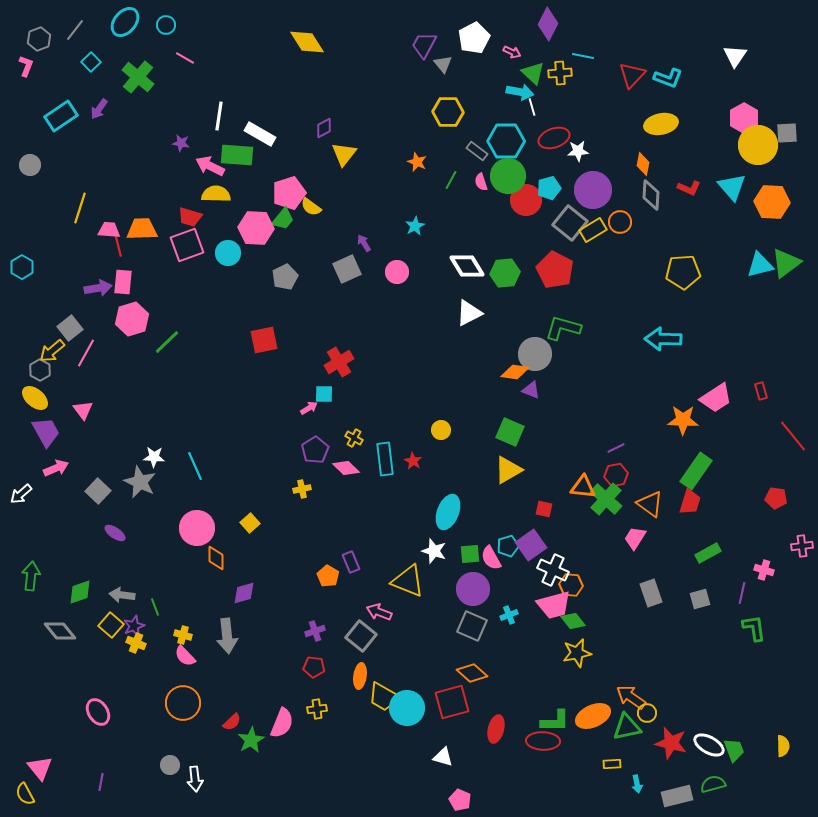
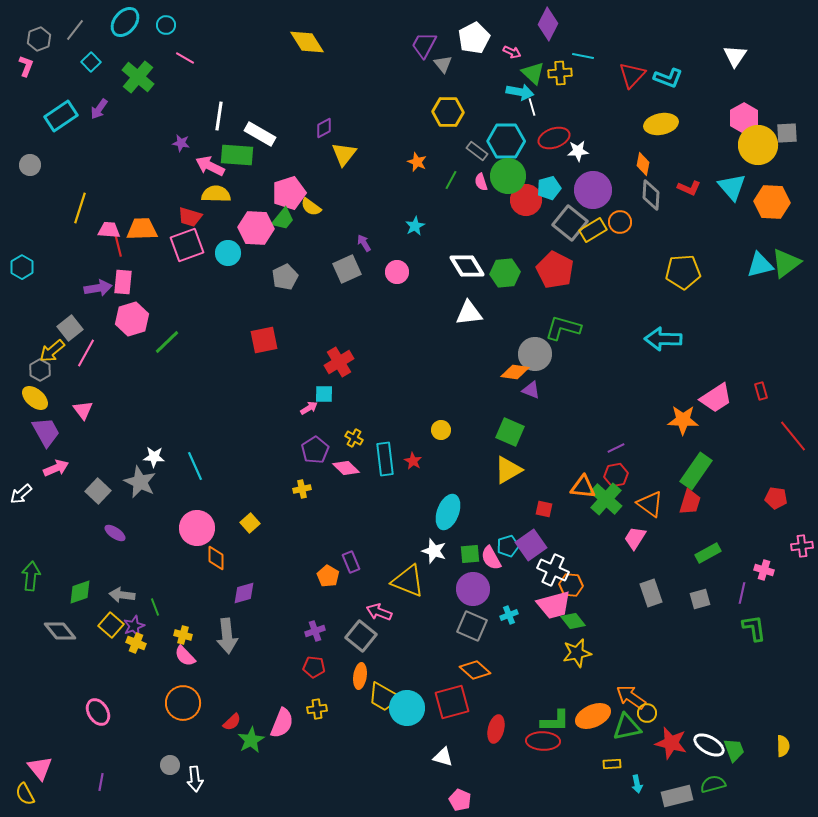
white triangle at (469, 313): rotated 20 degrees clockwise
orange diamond at (472, 673): moved 3 px right, 3 px up
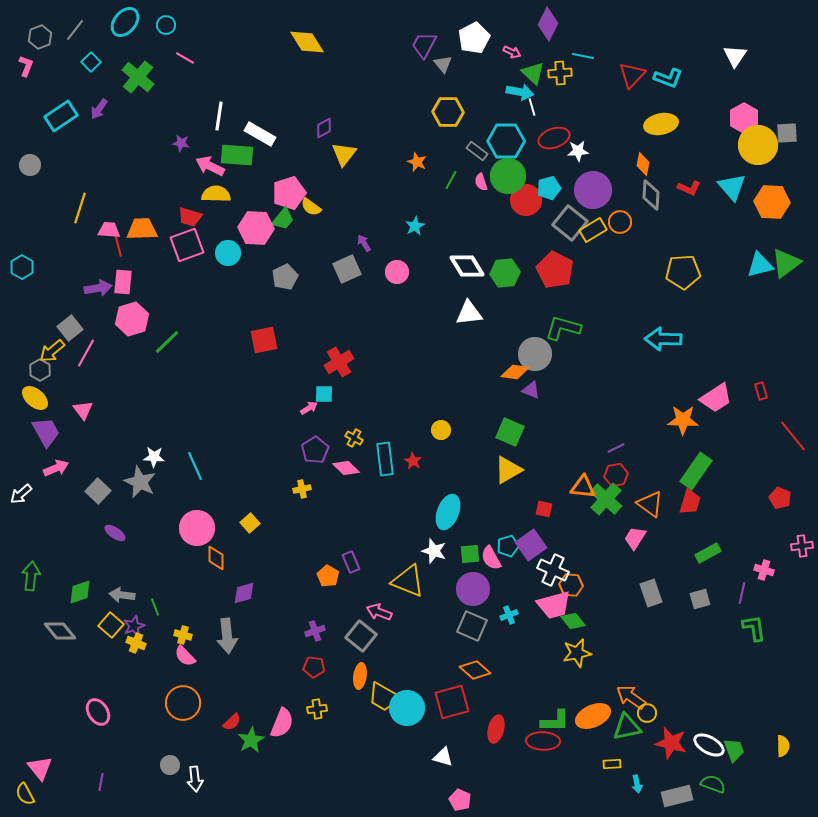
gray hexagon at (39, 39): moved 1 px right, 2 px up
red pentagon at (776, 498): moved 4 px right; rotated 15 degrees clockwise
green semicircle at (713, 784): rotated 35 degrees clockwise
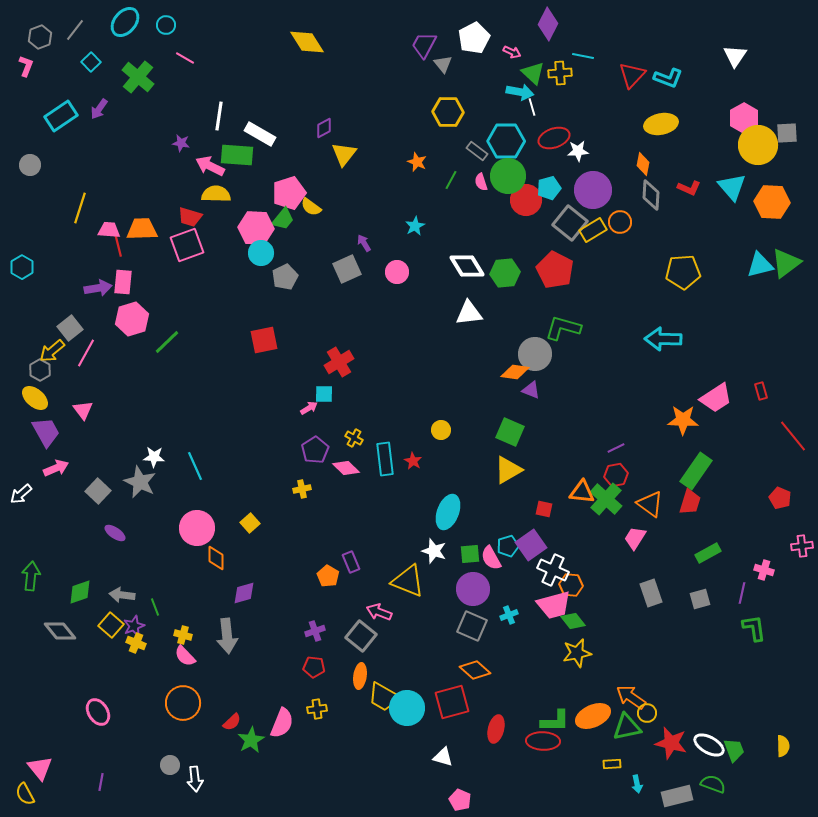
cyan circle at (228, 253): moved 33 px right
orange triangle at (583, 487): moved 1 px left, 5 px down
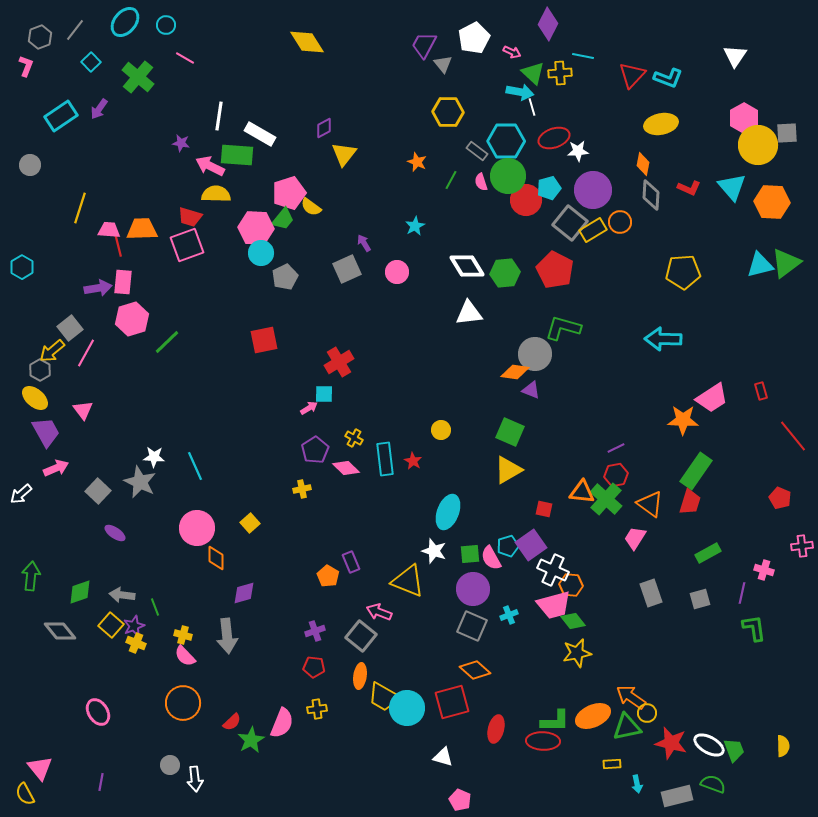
pink trapezoid at (716, 398): moved 4 px left
